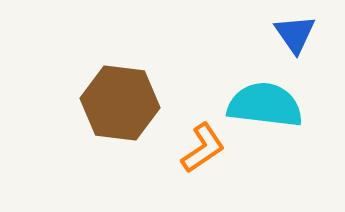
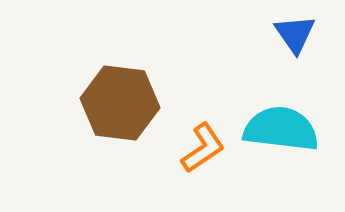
cyan semicircle: moved 16 px right, 24 px down
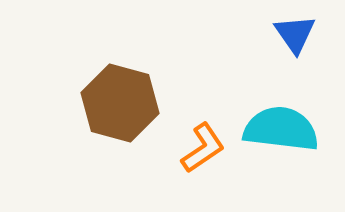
brown hexagon: rotated 8 degrees clockwise
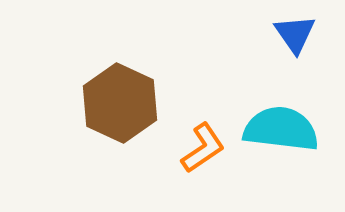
brown hexagon: rotated 10 degrees clockwise
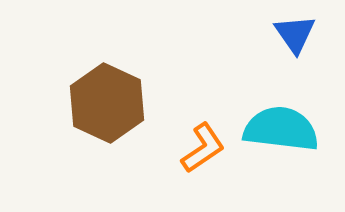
brown hexagon: moved 13 px left
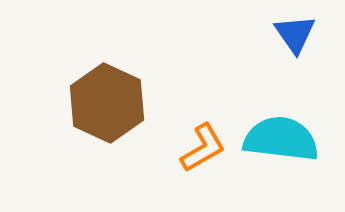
cyan semicircle: moved 10 px down
orange L-shape: rotated 4 degrees clockwise
